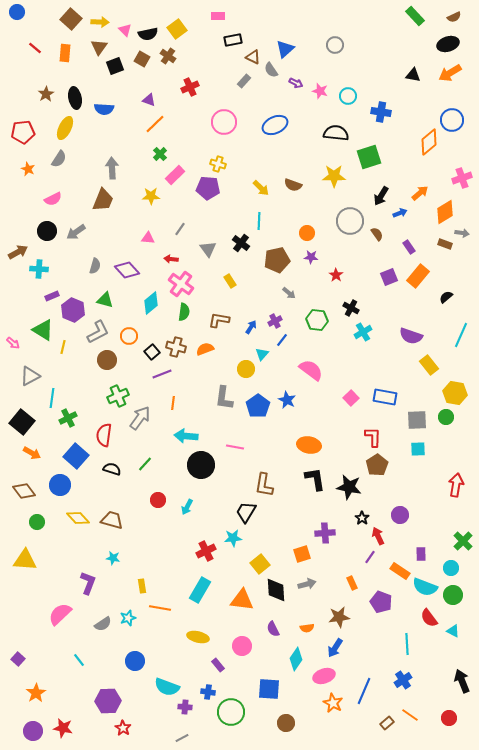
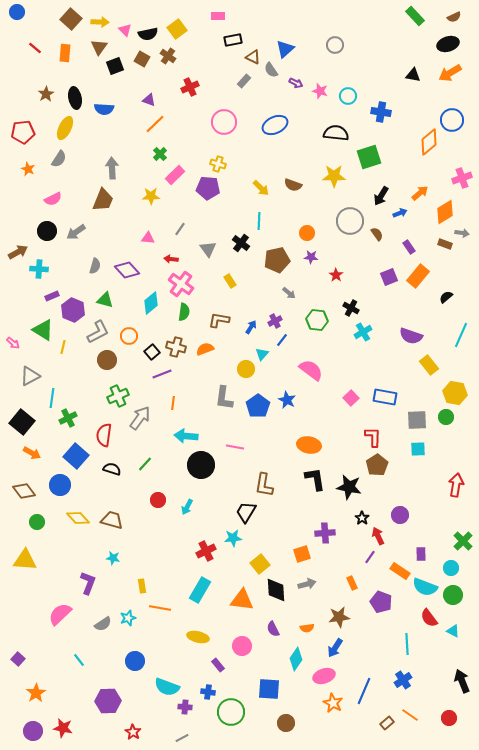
red star at (123, 728): moved 10 px right, 4 px down
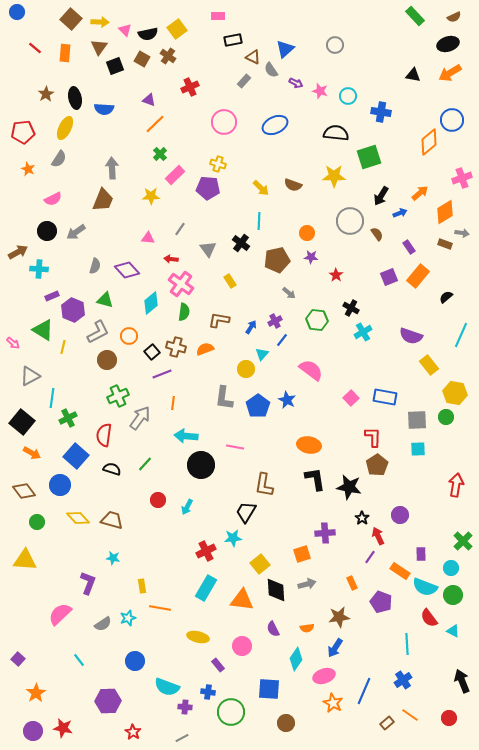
cyan rectangle at (200, 590): moved 6 px right, 2 px up
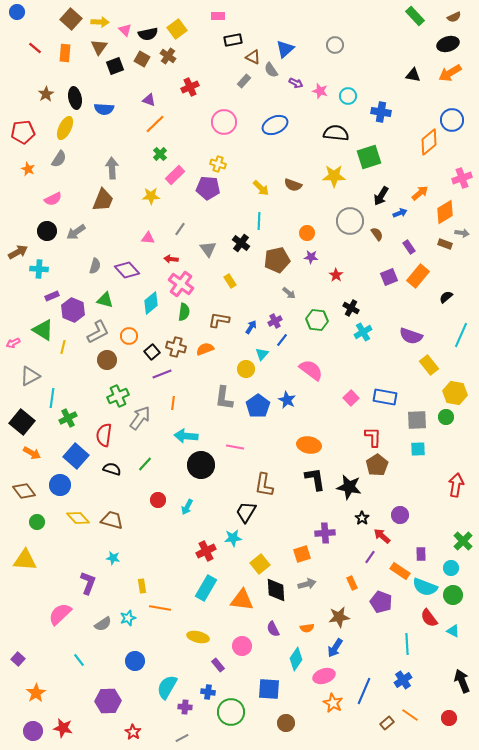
pink arrow at (13, 343): rotated 112 degrees clockwise
red arrow at (378, 536): moved 4 px right; rotated 24 degrees counterclockwise
cyan semicircle at (167, 687): rotated 100 degrees clockwise
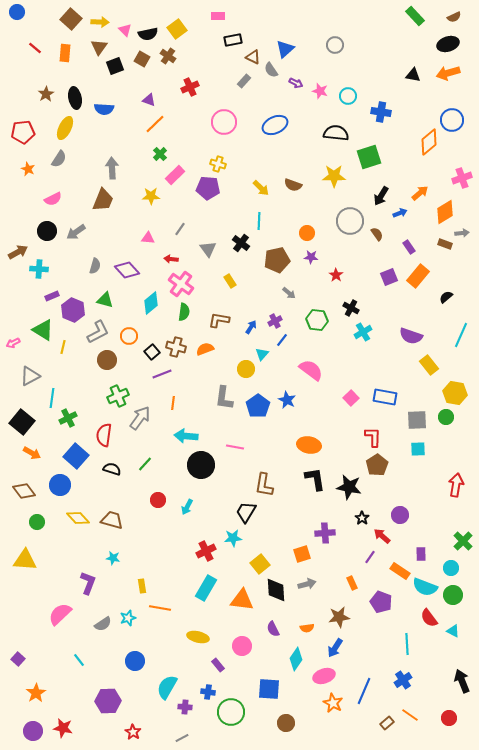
orange arrow at (450, 73): moved 2 px left; rotated 15 degrees clockwise
gray arrow at (462, 233): rotated 16 degrees counterclockwise
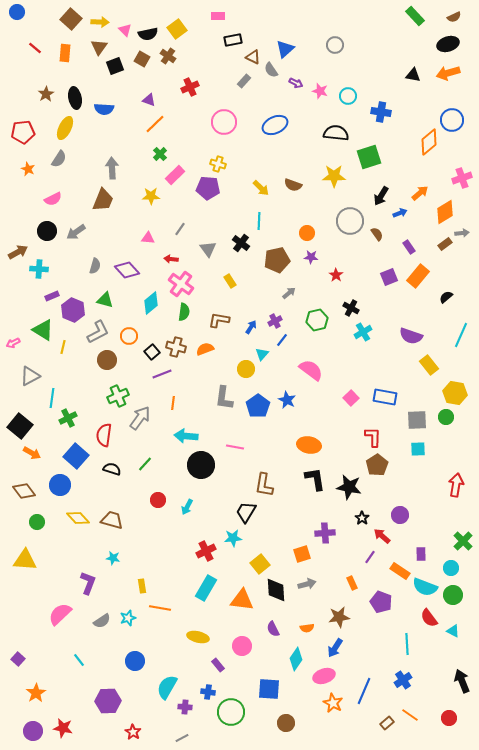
brown rectangle at (445, 244): rotated 56 degrees counterclockwise
gray arrow at (289, 293): rotated 80 degrees counterclockwise
green hexagon at (317, 320): rotated 20 degrees counterclockwise
black square at (22, 422): moved 2 px left, 4 px down
gray semicircle at (103, 624): moved 1 px left, 3 px up
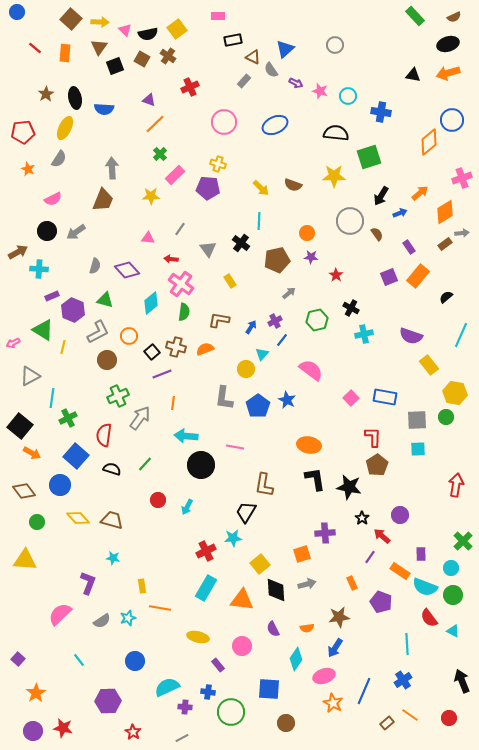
cyan cross at (363, 332): moved 1 px right, 2 px down; rotated 18 degrees clockwise
cyan semicircle at (167, 687): rotated 35 degrees clockwise
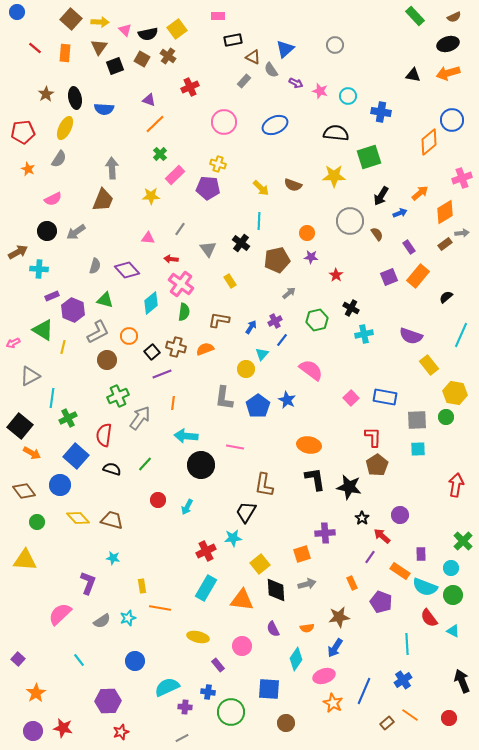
red star at (133, 732): moved 12 px left; rotated 21 degrees clockwise
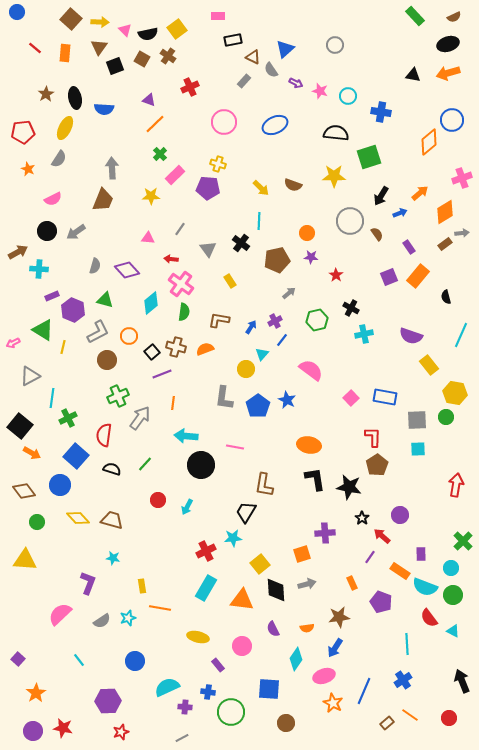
black semicircle at (446, 297): rotated 64 degrees counterclockwise
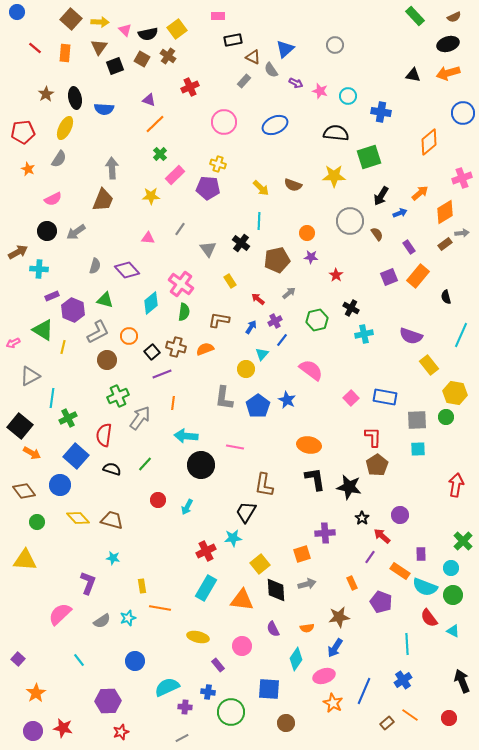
blue circle at (452, 120): moved 11 px right, 7 px up
red arrow at (171, 259): moved 87 px right, 40 px down; rotated 32 degrees clockwise
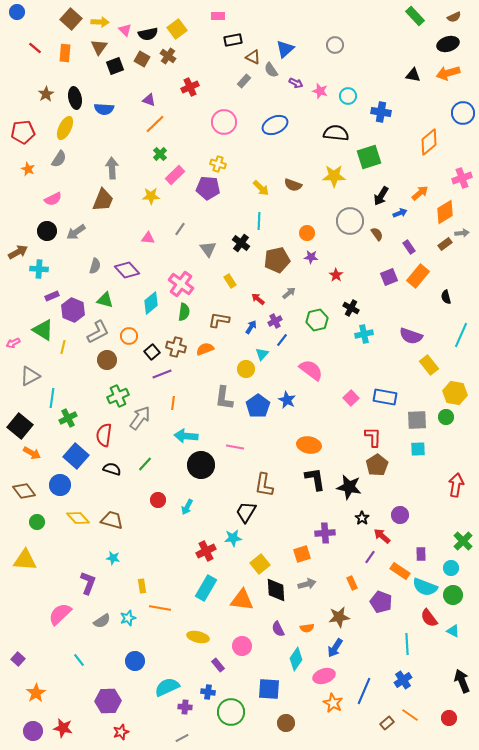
purple semicircle at (273, 629): moved 5 px right
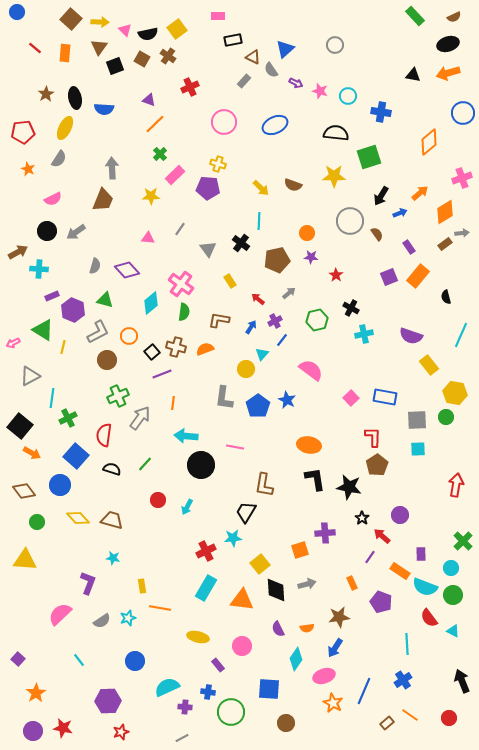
orange square at (302, 554): moved 2 px left, 4 px up
